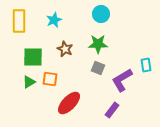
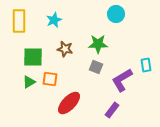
cyan circle: moved 15 px right
brown star: rotated 14 degrees counterclockwise
gray square: moved 2 px left, 1 px up
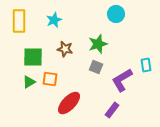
green star: rotated 18 degrees counterclockwise
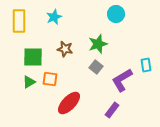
cyan star: moved 3 px up
gray square: rotated 16 degrees clockwise
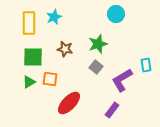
yellow rectangle: moved 10 px right, 2 px down
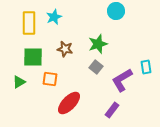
cyan circle: moved 3 px up
cyan rectangle: moved 2 px down
green triangle: moved 10 px left
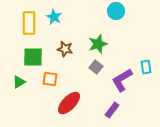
cyan star: rotated 21 degrees counterclockwise
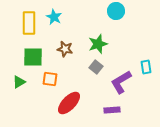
purple L-shape: moved 1 px left, 2 px down
purple rectangle: rotated 49 degrees clockwise
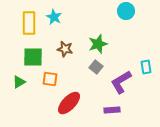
cyan circle: moved 10 px right
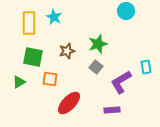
brown star: moved 2 px right, 2 px down; rotated 28 degrees counterclockwise
green square: rotated 10 degrees clockwise
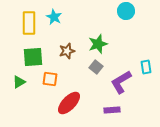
green square: rotated 15 degrees counterclockwise
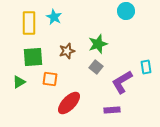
purple L-shape: moved 1 px right
